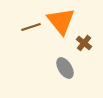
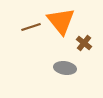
gray ellipse: rotated 50 degrees counterclockwise
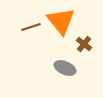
brown cross: moved 1 px down
gray ellipse: rotated 15 degrees clockwise
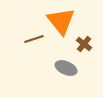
brown line: moved 3 px right, 12 px down
gray ellipse: moved 1 px right
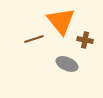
brown cross: moved 1 px right, 4 px up; rotated 28 degrees counterclockwise
gray ellipse: moved 1 px right, 4 px up
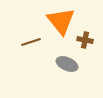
brown line: moved 3 px left, 3 px down
